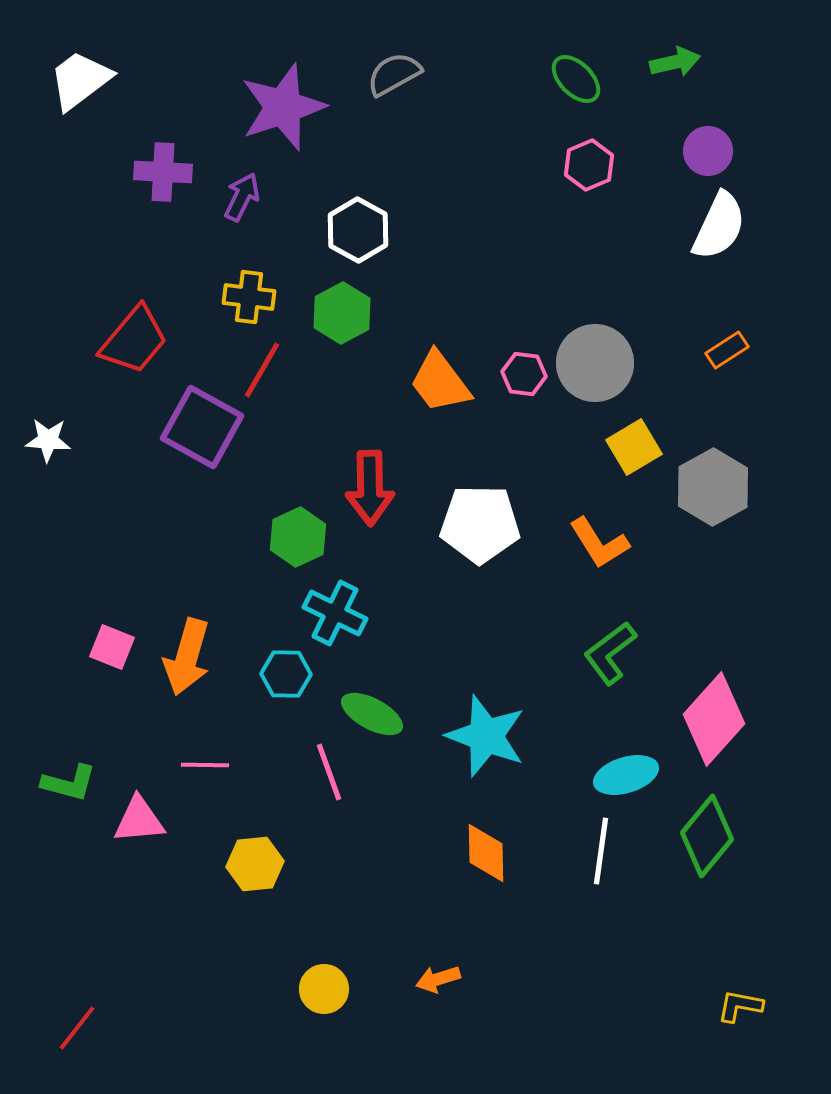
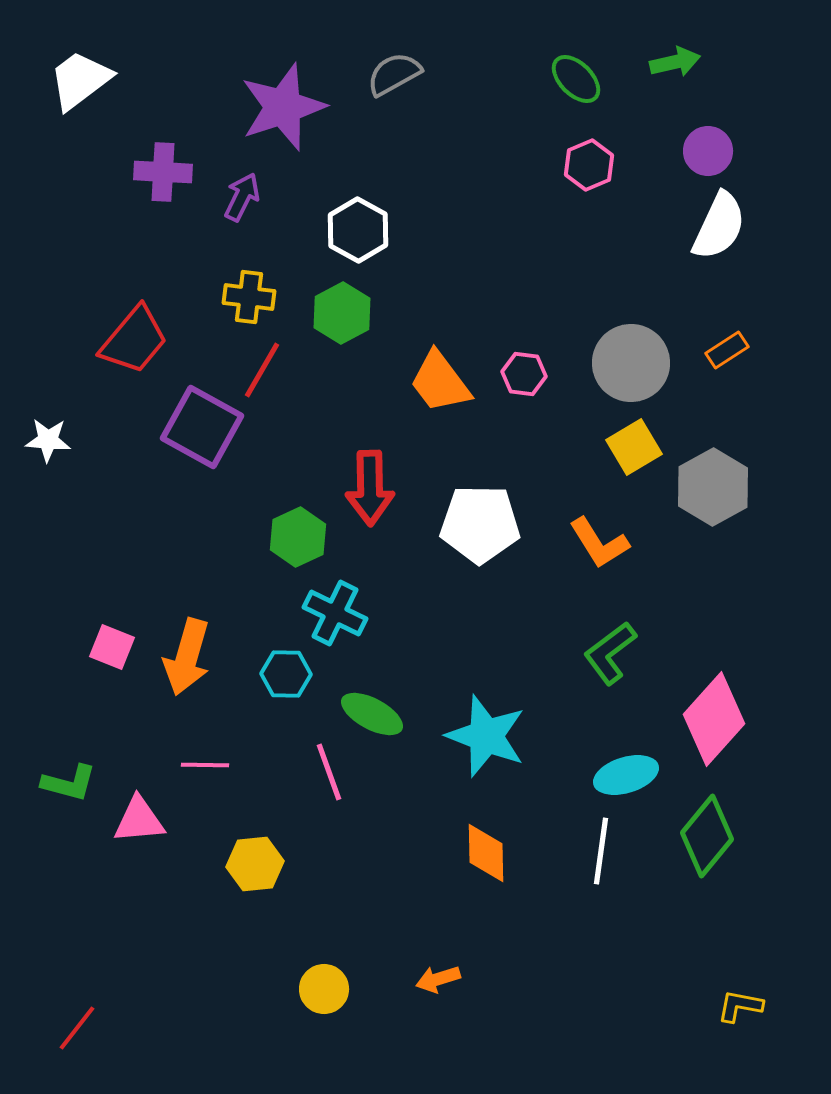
gray circle at (595, 363): moved 36 px right
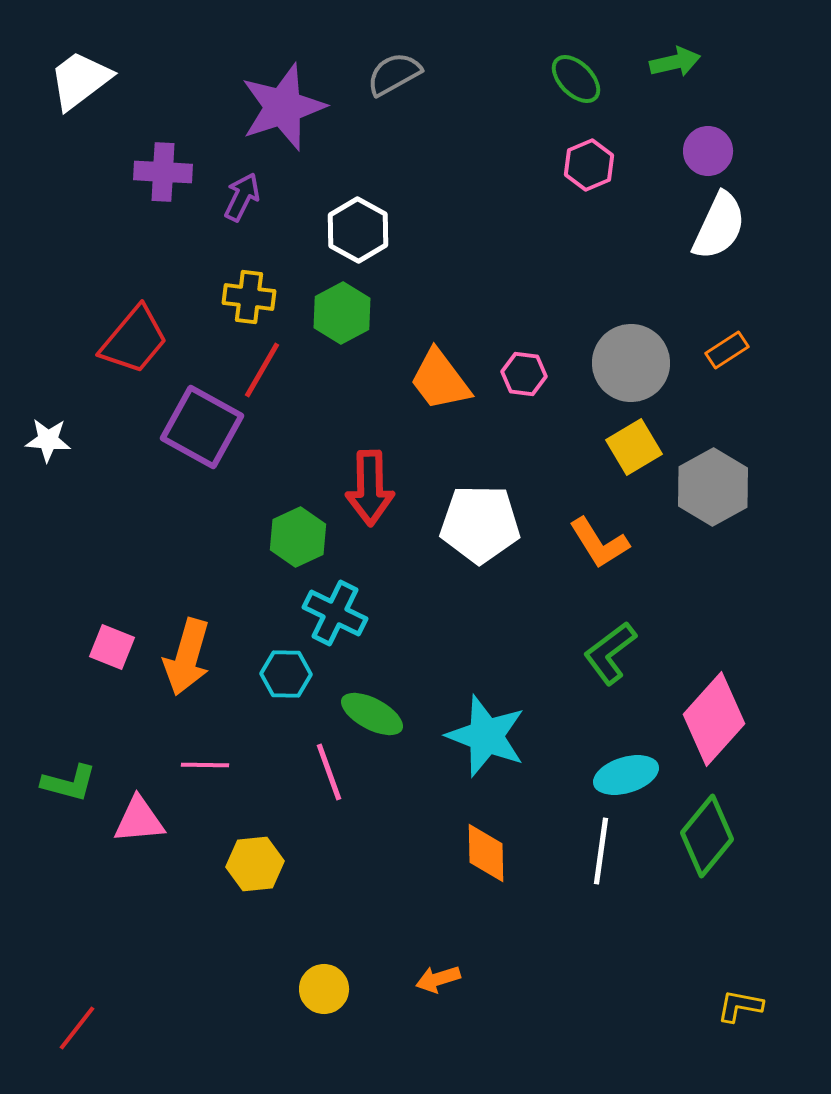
orange trapezoid at (440, 382): moved 2 px up
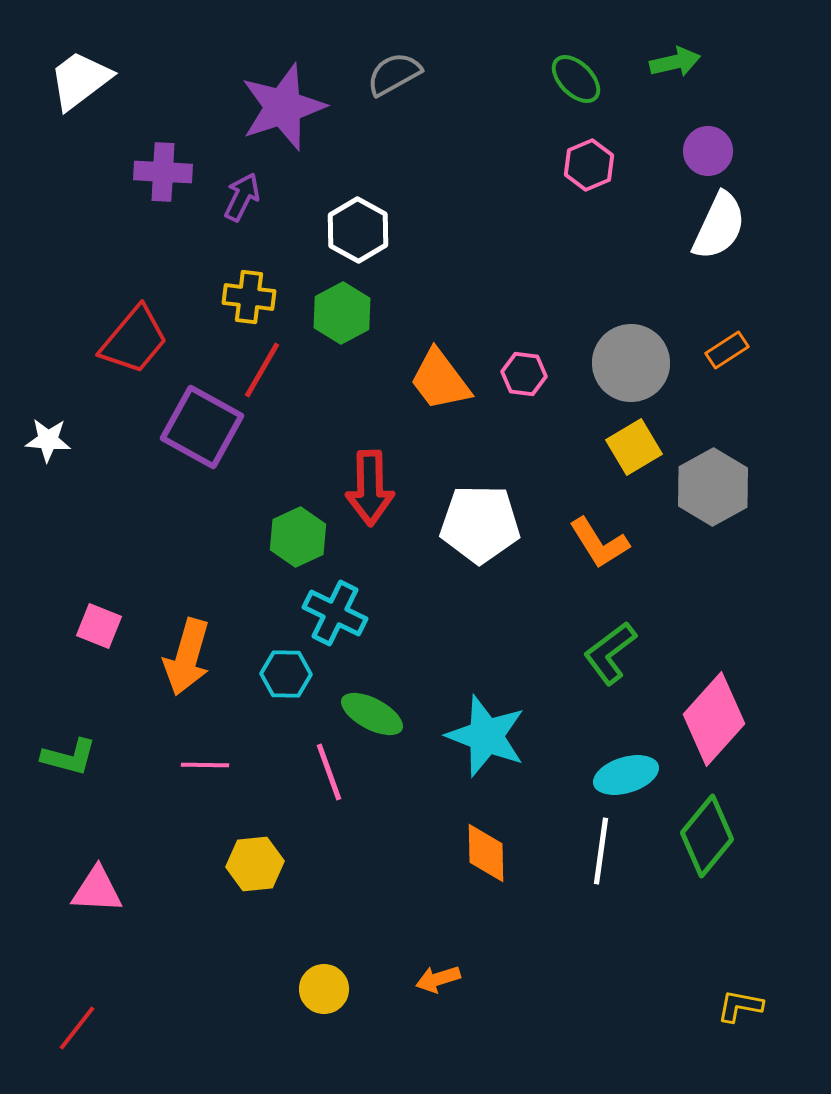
pink square at (112, 647): moved 13 px left, 21 px up
green L-shape at (69, 783): moved 26 px up
pink triangle at (139, 820): moved 42 px left, 70 px down; rotated 8 degrees clockwise
